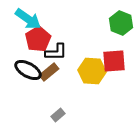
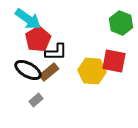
red square: rotated 15 degrees clockwise
gray rectangle: moved 22 px left, 15 px up
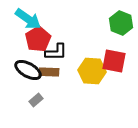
brown rectangle: rotated 42 degrees clockwise
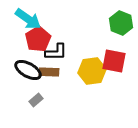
yellow hexagon: rotated 12 degrees counterclockwise
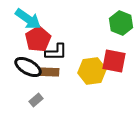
black ellipse: moved 3 px up
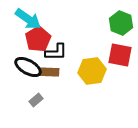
red square: moved 6 px right, 6 px up
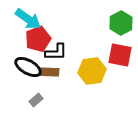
green hexagon: rotated 10 degrees clockwise
red pentagon: rotated 10 degrees clockwise
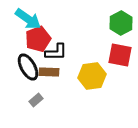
black ellipse: rotated 32 degrees clockwise
yellow hexagon: moved 5 px down
